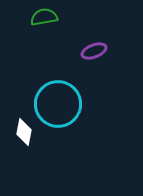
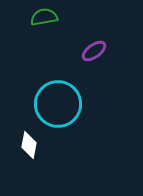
purple ellipse: rotated 15 degrees counterclockwise
white diamond: moved 5 px right, 13 px down
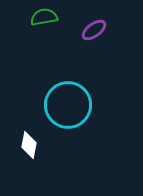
purple ellipse: moved 21 px up
cyan circle: moved 10 px right, 1 px down
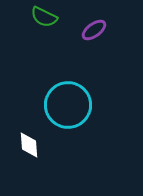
green semicircle: rotated 144 degrees counterclockwise
white diamond: rotated 16 degrees counterclockwise
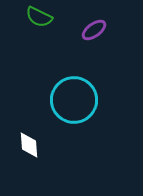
green semicircle: moved 5 px left
cyan circle: moved 6 px right, 5 px up
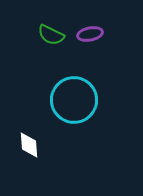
green semicircle: moved 12 px right, 18 px down
purple ellipse: moved 4 px left, 4 px down; rotated 25 degrees clockwise
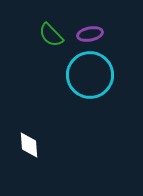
green semicircle: rotated 20 degrees clockwise
cyan circle: moved 16 px right, 25 px up
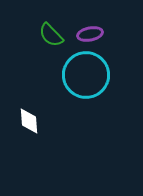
cyan circle: moved 4 px left
white diamond: moved 24 px up
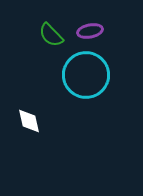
purple ellipse: moved 3 px up
white diamond: rotated 8 degrees counterclockwise
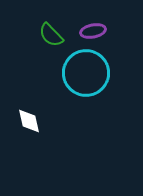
purple ellipse: moved 3 px right
cyan circle: moved 2 px up
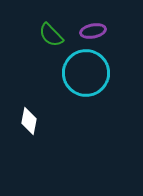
white diamond: rotated 24 degrees clockwise
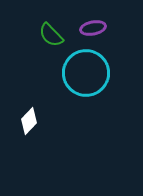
purple ellipse: moved 3 px up
white diamond: rotated 32 degrees clockwise
